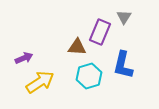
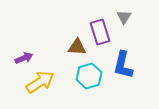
purple rectangle: rotated 40 degrees counterclockwise
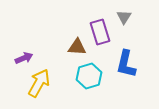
blue L-shape: moved 3 px right, 1 px up
yellow arrow: moved 1 px left, 1 px down; rotated 28 degrees counterclockwise
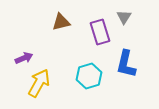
brown triangle: moved 16 px left, 25 px up; rotated 18 degrees counterclockwise
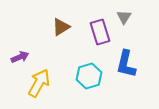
brown triangle: moved 5 px down; rotated 18 degrees counterclockwise
purple arrow: moved 4 px left, 1 px up
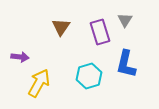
gray triangle: moved 1 px right, 3 px down
brown triangle: rotated 24 degrees counterclockwise
purple arrow: rotated 30 degrees clockwise
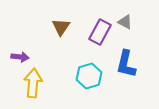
gray triangle: moved 2 px down; rotated 35 degrees counterclockwise
purple rectangle: rotated 45 degrees clockwise
yellow arrow: moved 6 px left; rotated 24 degrees counterclockwise
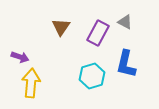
purple rectangle: moved 2 px left, 1 px down
purple arrow: rotated 12 degrees clockwise
cyan hexagon: moved 3 px right
yellow arrow: moved 2 px left
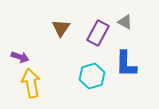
brown triangle: moved 1 px down
blue L-shape: rotated 12 degrees counterclockwise
yellow arrow: rotated 16 degrees counterclockwise
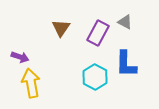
cyan hexagon: moved 3 px right, 1 px down; rotated 15 degrees counterclockwise
